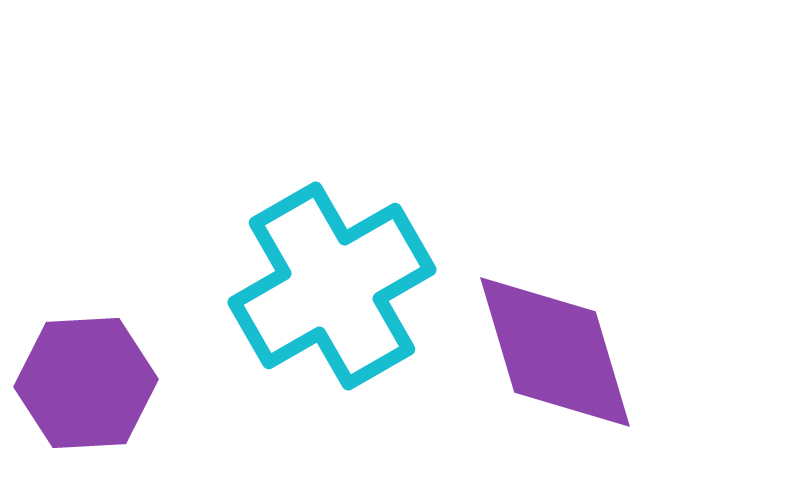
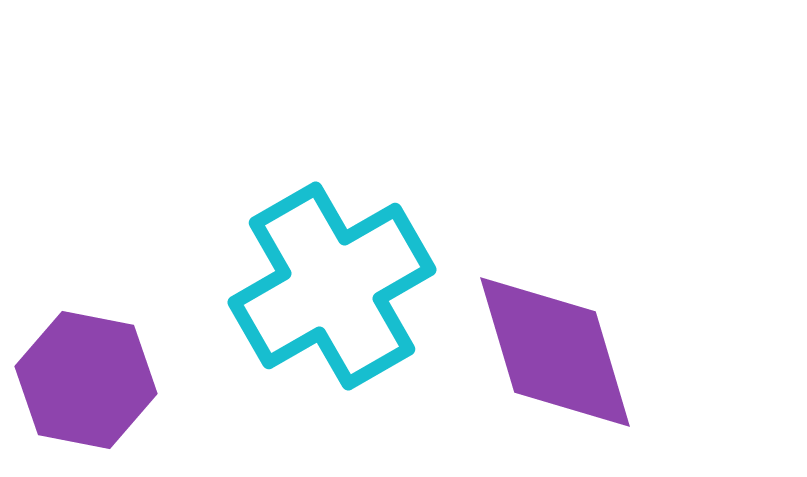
purple hexagon: moved 3 px up; rotated 14 degrees clockwise
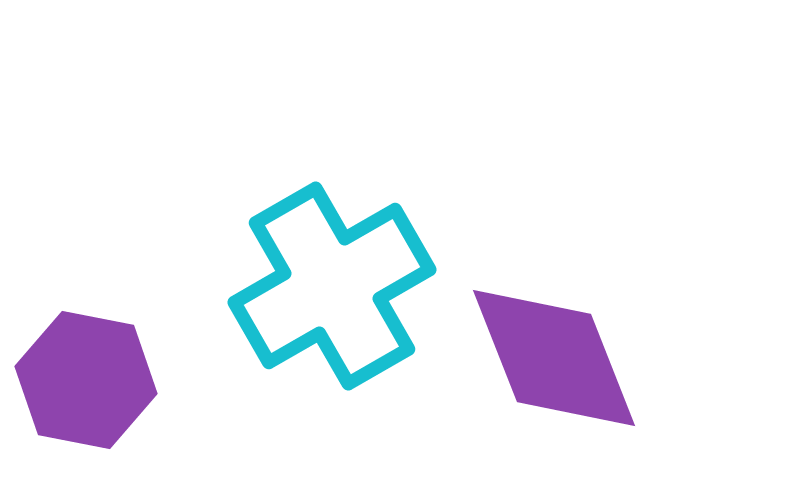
purple diamond: moved 1 px left, 6 px down; rotated 5 degrees counterclockwise
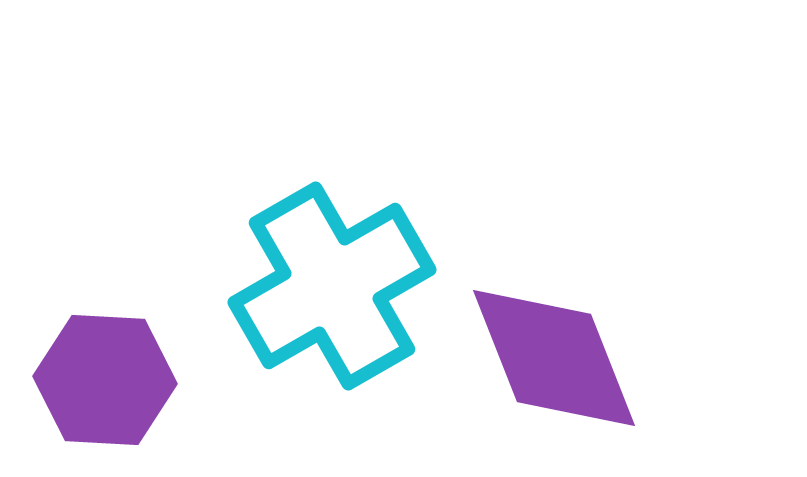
purple hexagon: moved 19 px right; rotated 8 degrees counterclockwise
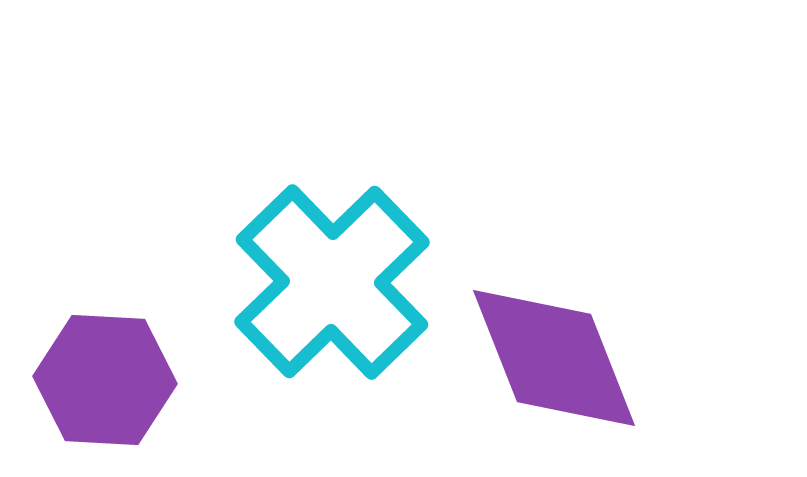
cyan cross: moved 4 px up; rotated 14 degrees counterclockwise
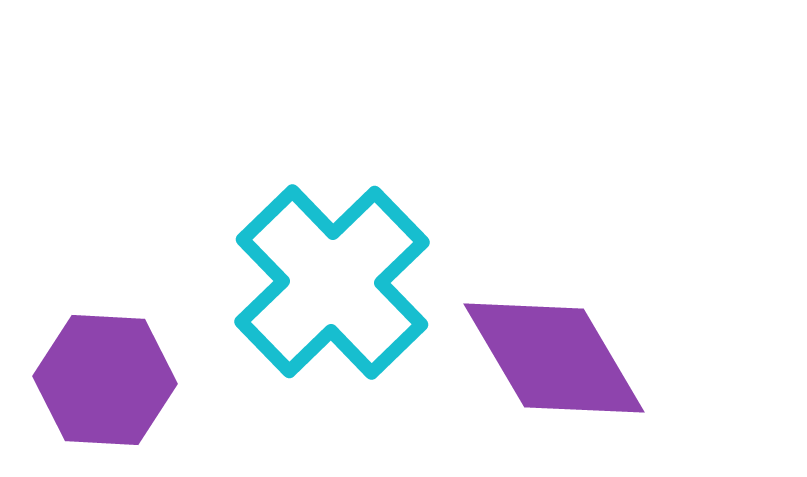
purple diamond: rotated 9 degrees counterclockwise
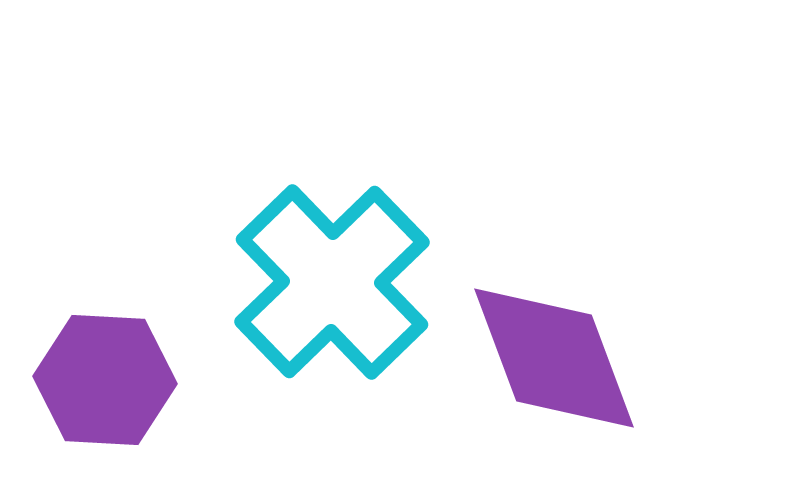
purple diamond: rotated 10 degrees clockwise
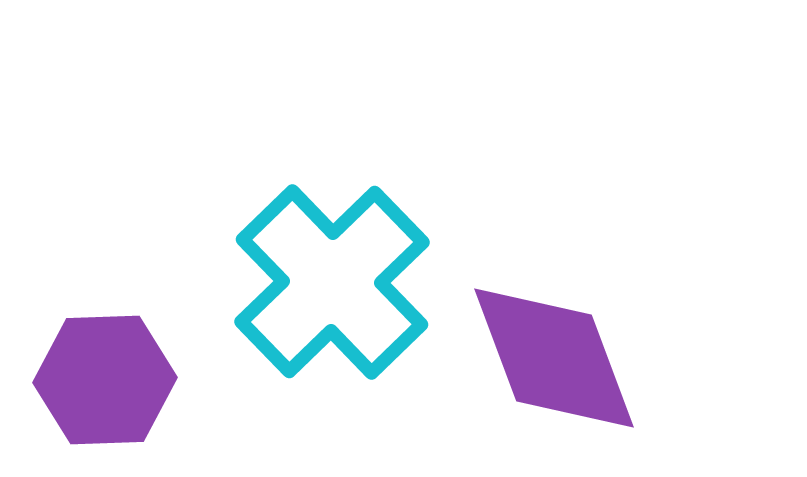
purple hexagon: rotated 5 degrees counterclockwise
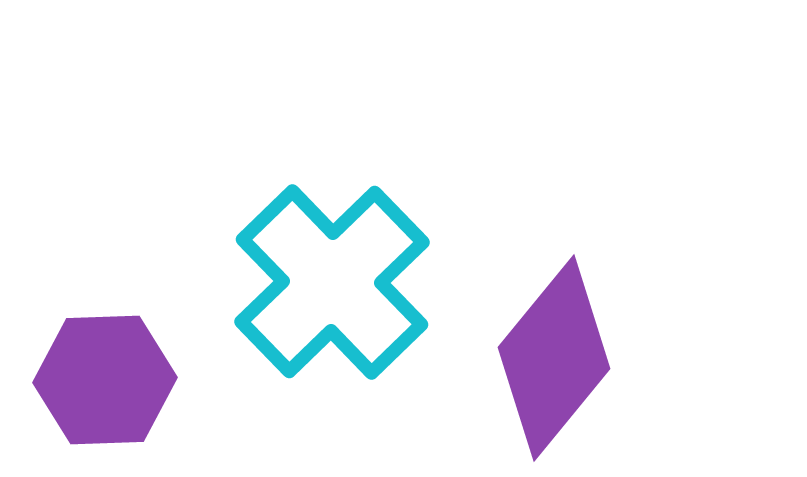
purple diamond: rotated 60 degrees clockwise
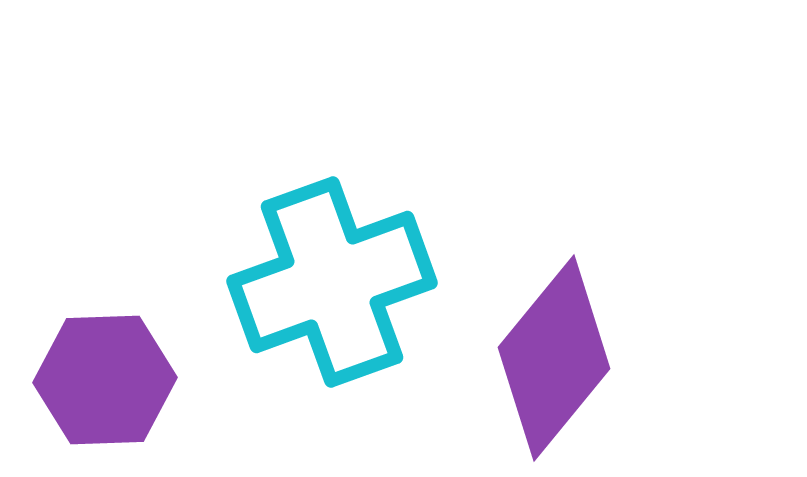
cyan cross: rotated 24 degrees clockwise
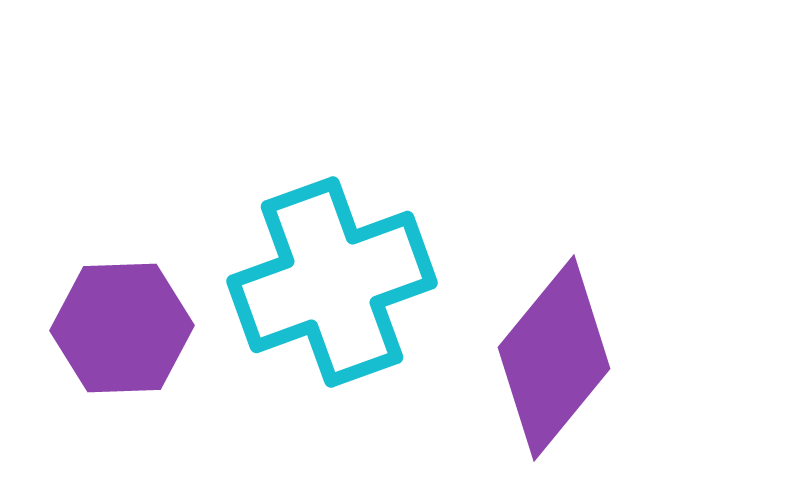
purple hexagon: moved 17 px right, 52 px up
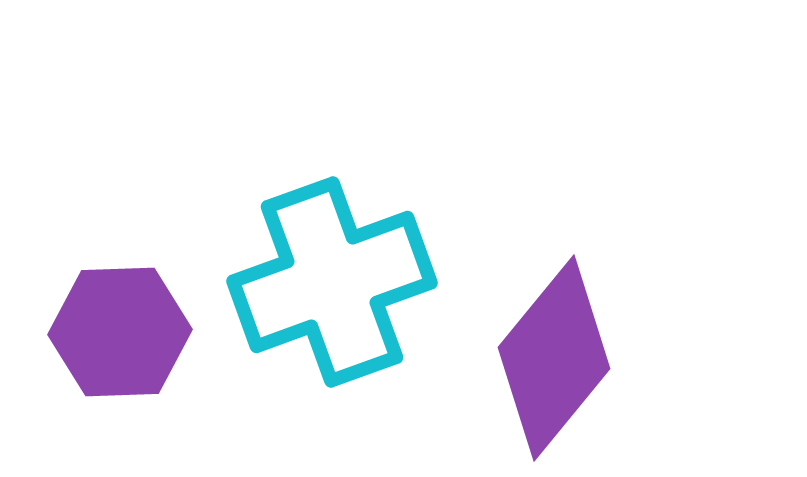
purple hexagon: moved 2 px left, 4 px down
